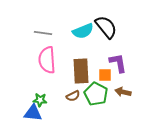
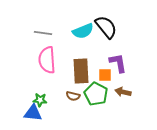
brown semicircle: rotated 40 degrees clockwise
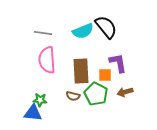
brown arrow: moved 2 px right; rotated 28 degrees counterclockwise
